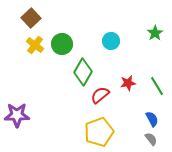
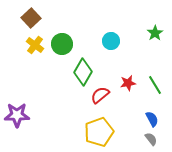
green line: moved 2 px left, 1 px up
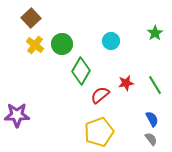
green diamond: moved 2 px left, 1 px up
red star: moved 2 px left
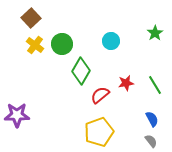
gray semicircle: moved 2 px down
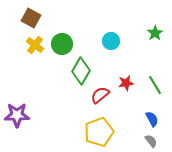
brown square: rotated 18 degrees counterclockwise
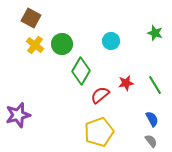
green star: rotated 21 degrees counterclockwise
purple star: moved 1 px right; rotated 15 degrees counterclockwise
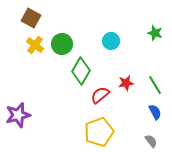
blue semicircle: moved 3 px right, 7 px up
